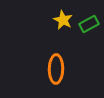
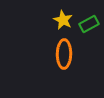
orange ellipse: moved 8 px right, 15 px up
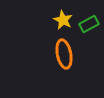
orange ellipse: rotated 12 degrees counterclockwise
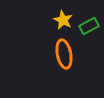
green rectangle: moved 2 px down
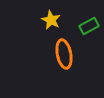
yellow star: moved 12 px left
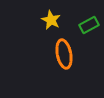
green rectangle: moved 1 px up
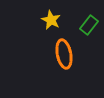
green rectangle: rotated 24 degrees counterclockwise
